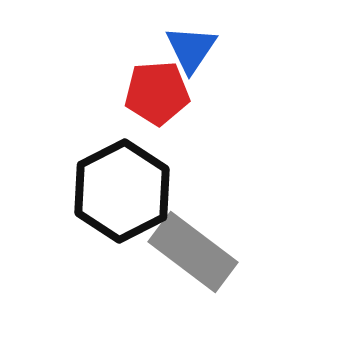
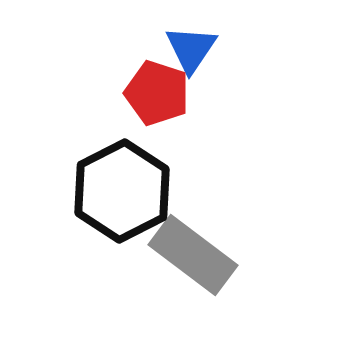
red pentagon: rotated 22 degrees clockwise
gray rectangle: moved 3 px down
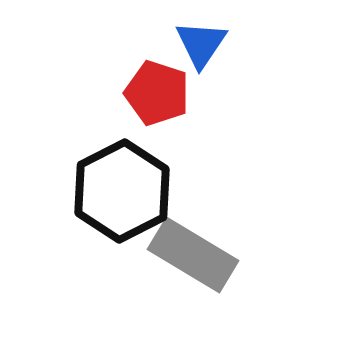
blue triangle: moved 10 px right, 5 px up
gray rectangle: rotated 6 degrees counterclockwise
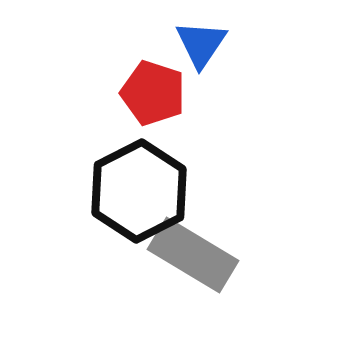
red pentagon: moved 4 px left
black hexagon: moved 17 px right
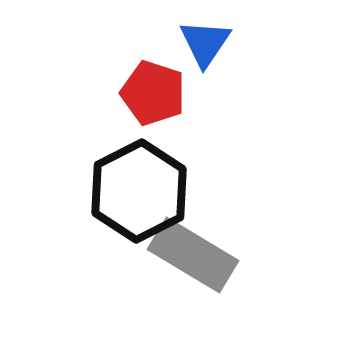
blue triangle: moved 4 px right, 1 px up
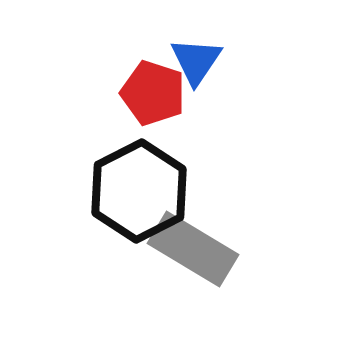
blue triangle: moved 9 px left, 18 px down
gray rectangle: moved 6 px up
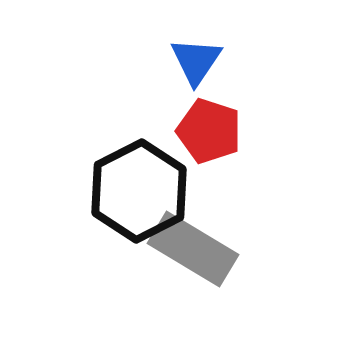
red pentagon: moved 56 px right, 38 px down
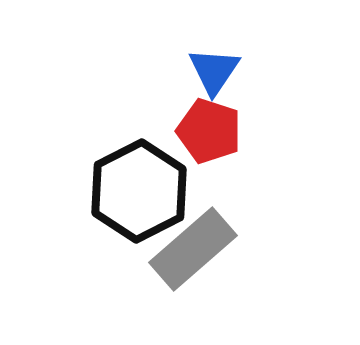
blue triangle: moved 18 px right, 10 px down
gray rectangle: rotated 72 degrees counterclockwise
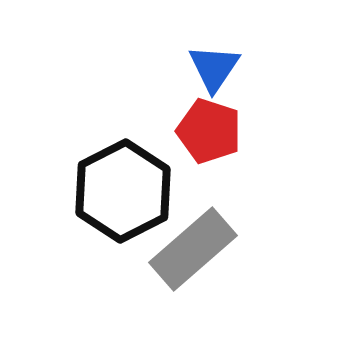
blue triangle: moved 3 px up
black hexagon: moved 16 px left
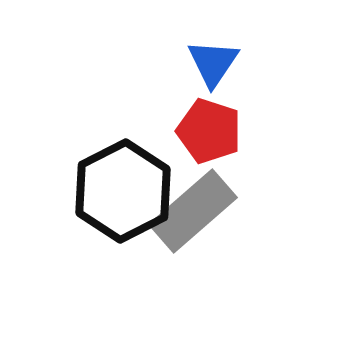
blue triangle: moved 1 px left, 5 px up
gray rectangle: moved 38 px up
